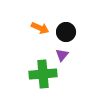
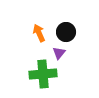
orange arrow: moved 1 px left, 5 px down; rotated 138 degrees counterclockwise
purple triangle: moved 3 px left, 2 px up
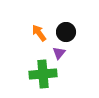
orange arrow: rotated 12 degrees counterclockwise
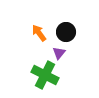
green cross: moved 2 px right, 1 px down; rotated 32 degrees clockwise
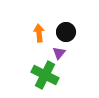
orange arrow: rotated 30 degrees clockwise
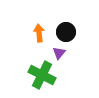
green cross: moved 3 px left
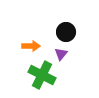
orange arrow: moved 8 px left, 13 px down; rotated 96 degrees clockwise
purple triangle: moved 2 px right, 1 px down
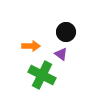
purple triangle: rotated 32 degrees counterclockwise
